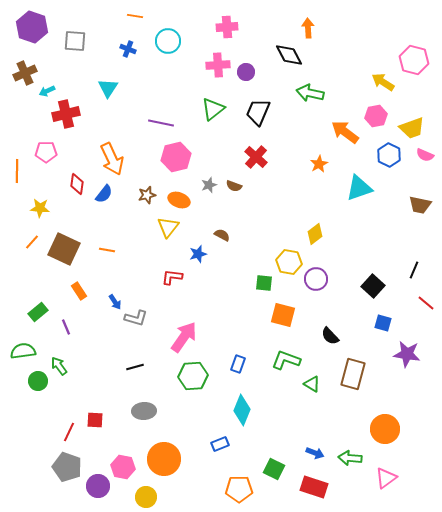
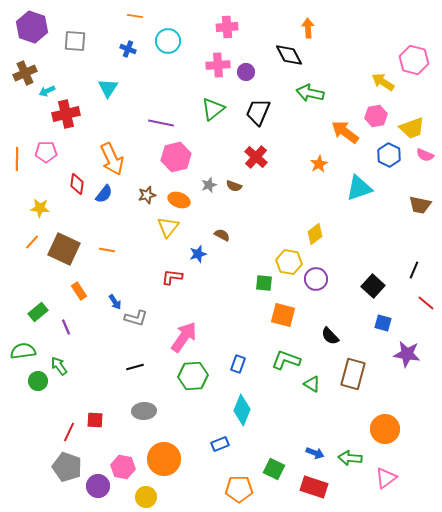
orange line at (17, 171): moved 12 px up
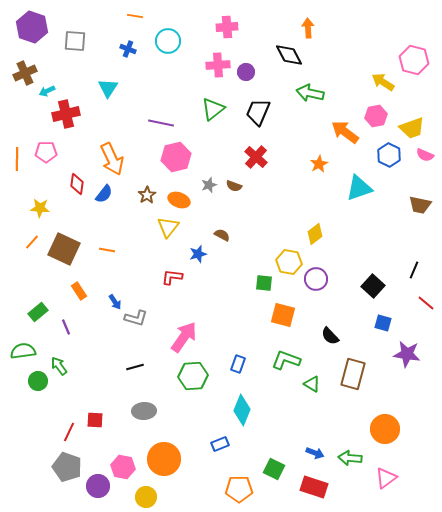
brown star at (147, 195): rotated 18 degrees counterclockwise
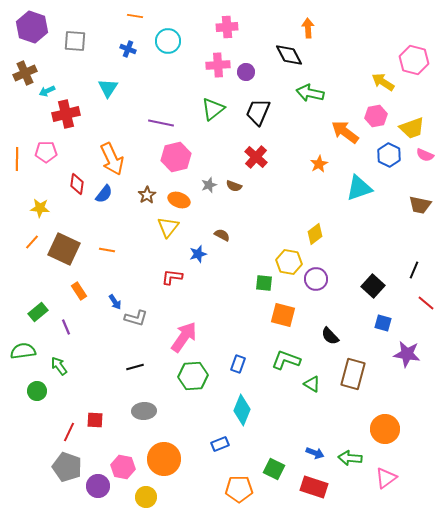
green circle at (38, 381): moved 1 px left, 10 px down
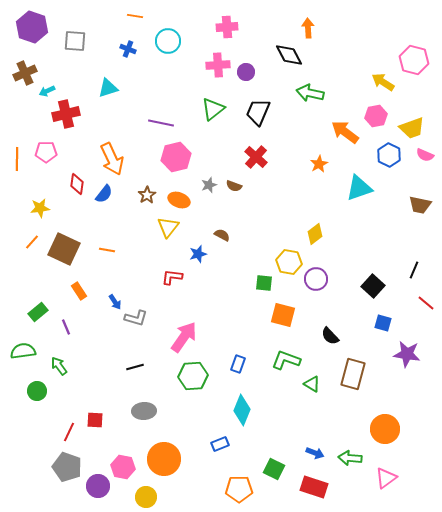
cyan triangle at (108, 88): rotated 40 degrees clockwise
yellow star at (40, 208): rotated 12 degrees counterclockwise
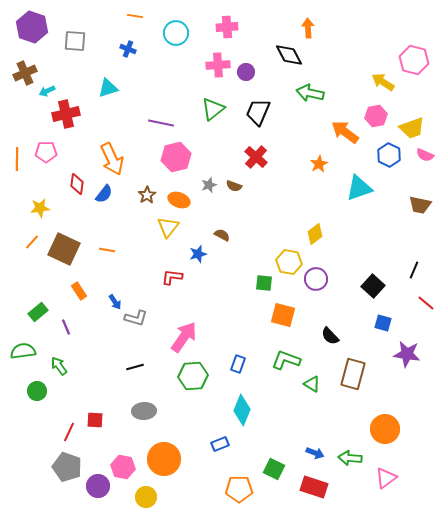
cyan circle at (168, 41): moved 8 px right, 8 px up
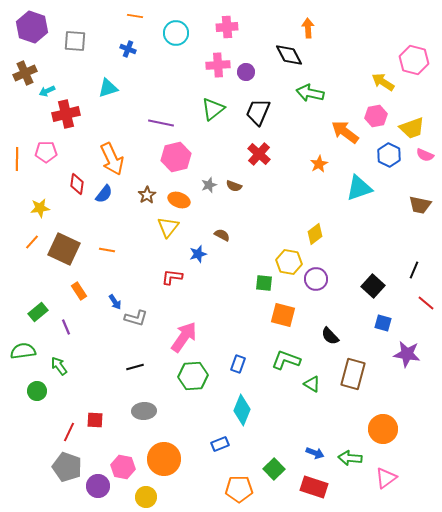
red cross at (256, 157): moved 3 px right, 3 px up
orange circle at (385, 429): moved 2 px left
green square at (274, 469): rotated 20 degrees clockwise
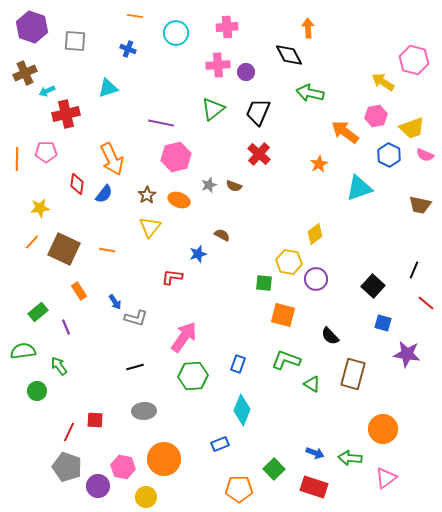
yellow triangle at (168, 227): moved 18 px left
